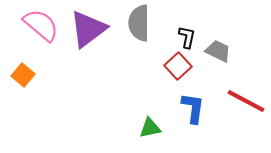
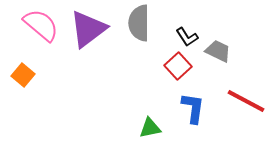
black L-shape: rotated 135 degrees clockwise
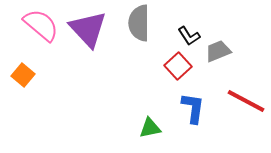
purple triangle: rotated 36 degrees counterclockwise
black L-shape: moved 2 px right, 1 px up
gray trapezoid: rotated 48 degrees counterclockwise
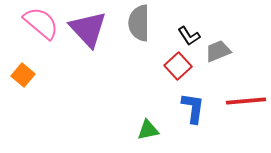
pink semicircle: moved 2 px up
red line: rotated 33 degrees counterclockwise
green triangle: moved 2 px left, 2 px down
